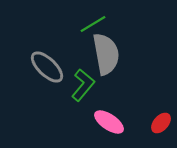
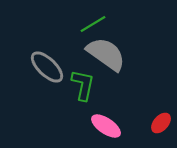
gray semicircle: rotated 45 degrees counterclockwise
green L-shape: rotated 28 degrees counterclockwise
pink ellipse: moved 3 px left, 4 px down
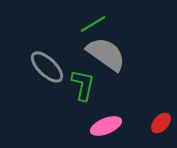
pink ellipse: rotated 56 degrees counterclockwise
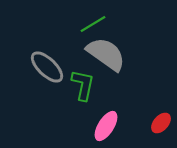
pink ellipse: rotated 36 degrees counterclockwise
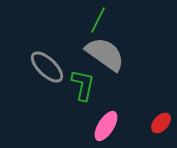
green line: moved 5 px right, 4 px up; rotated 32 degrees counterclockwise
gray semicircle: moved 1 px left
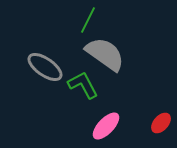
green line: moved 10 px left
gray ellipse: moved 2 px left; rotated 9 degrees counterclockwise
green L-shape: rotated 40 degrees counterclockwise
pink ellipse: rotated 12 degrees clockwise
